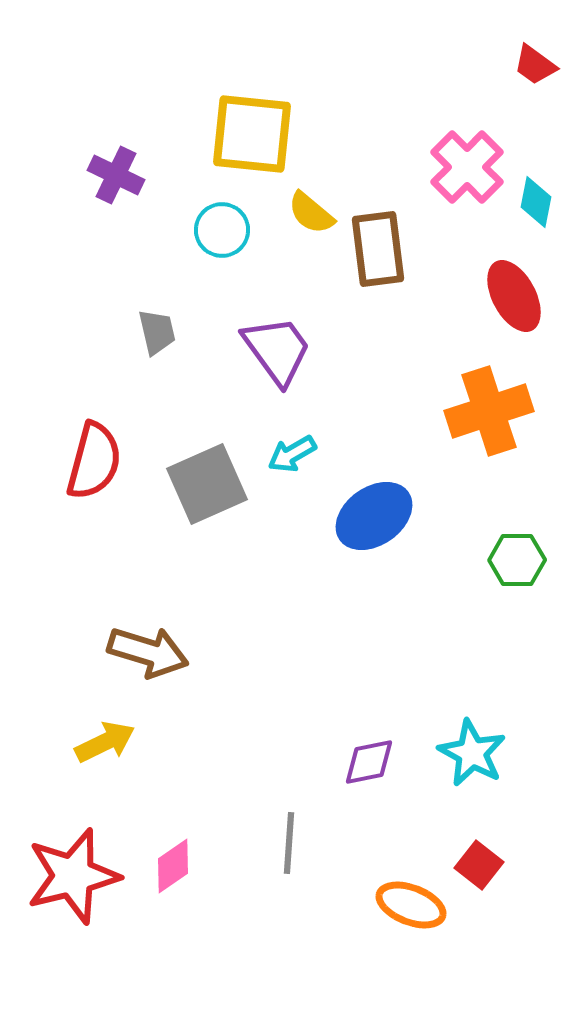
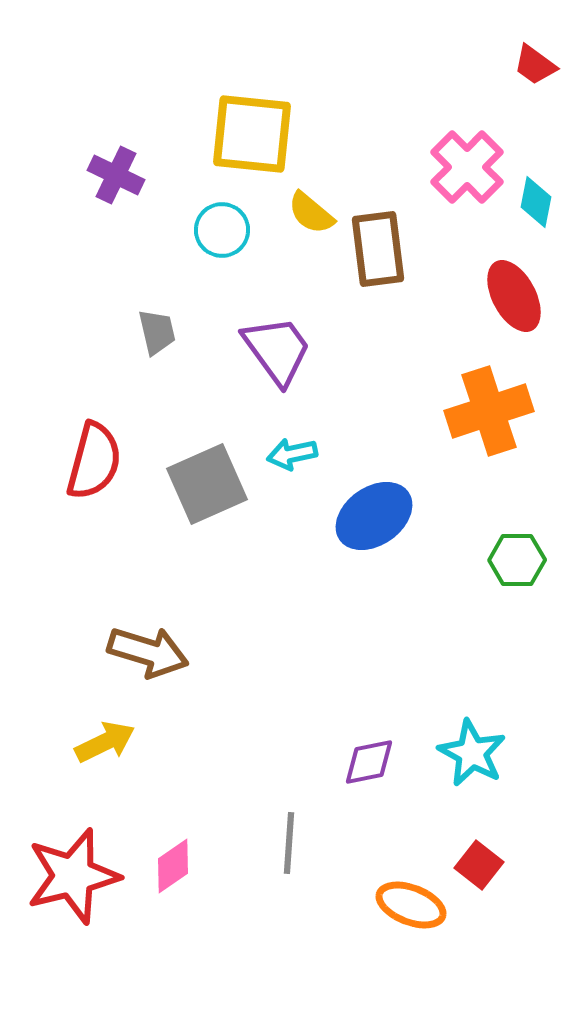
cyan arrow: rotated 18 degrees clockwise
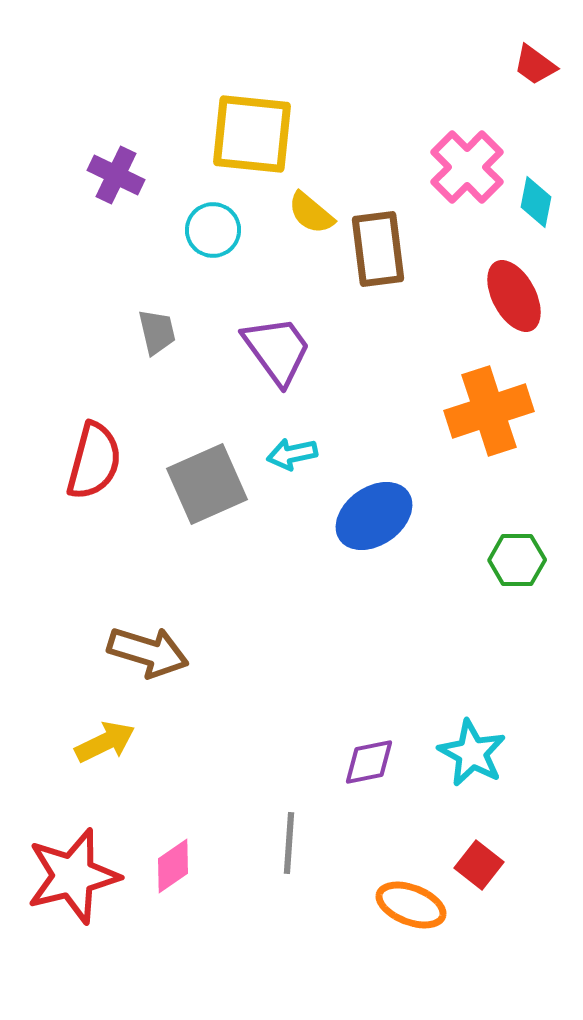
cyan circle: moved 9 px left
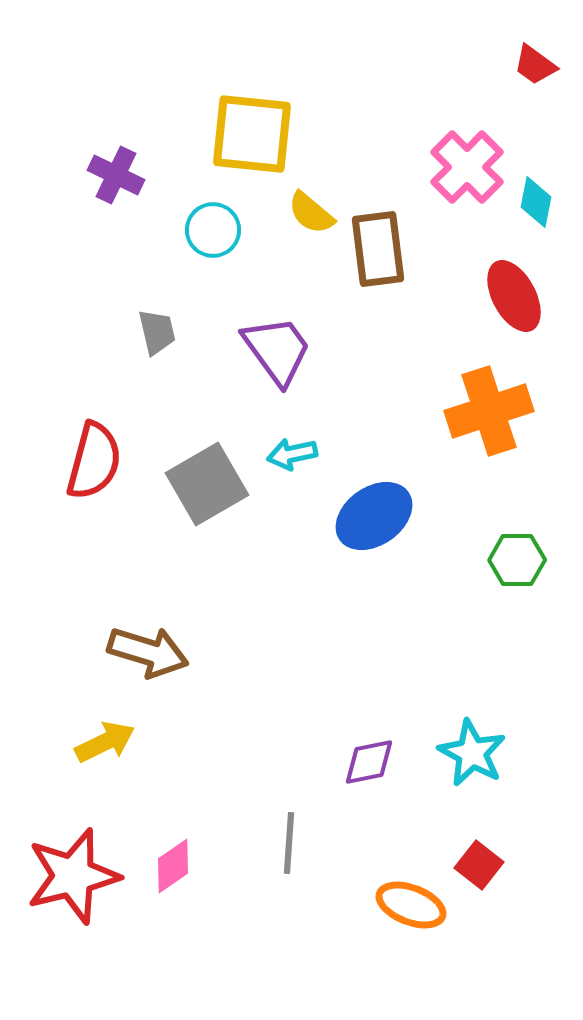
gray square: rotated 6 degrees counterclockwise
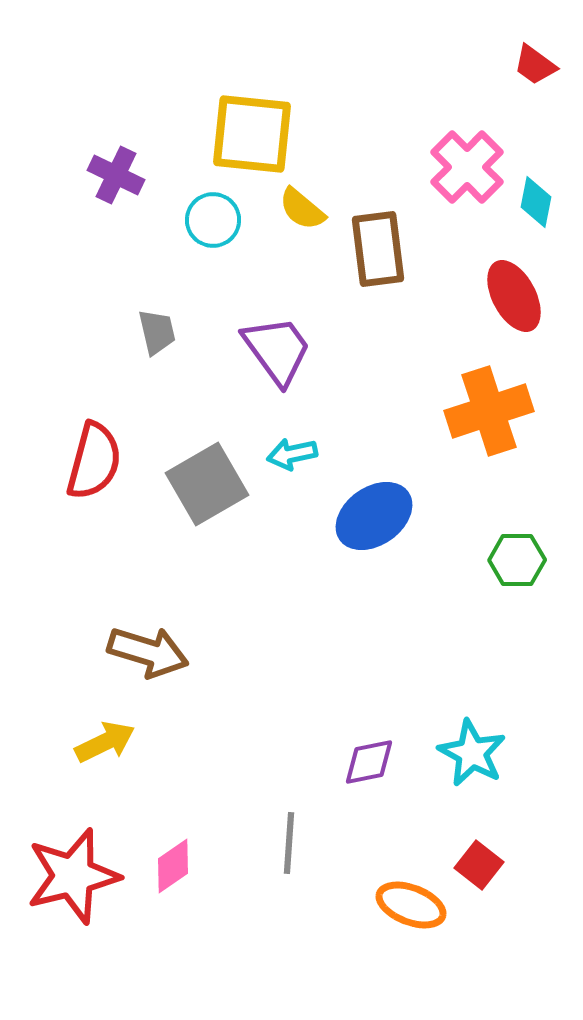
yellow semicircle: moved 9 px left, 4 px up
cyan circle: moved 10 px up
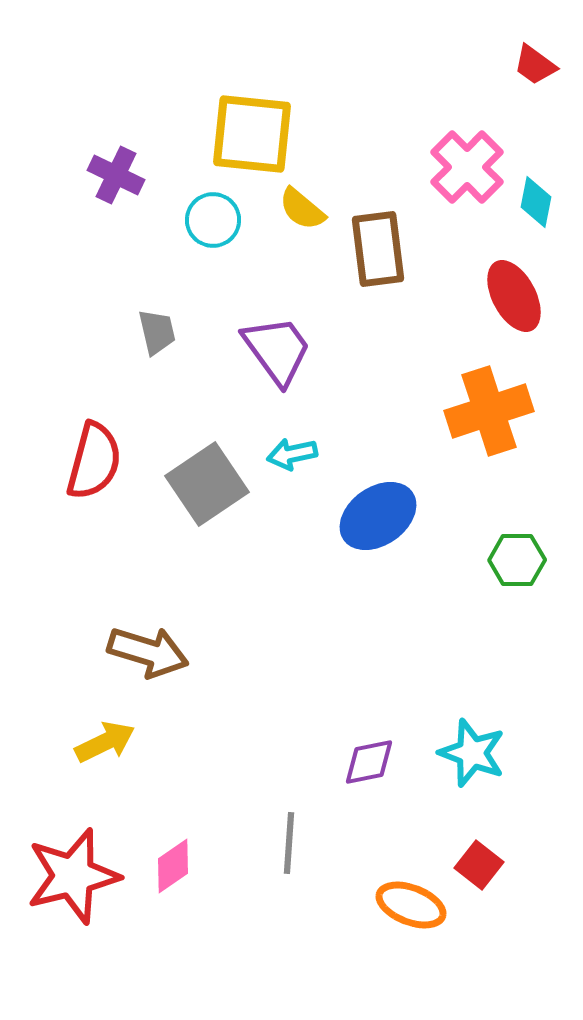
gray square: rotated 4 degrees counterclockwise
blue ellipse: moved 4 px right
cyan star: rotated 8 degrees counterclockwise
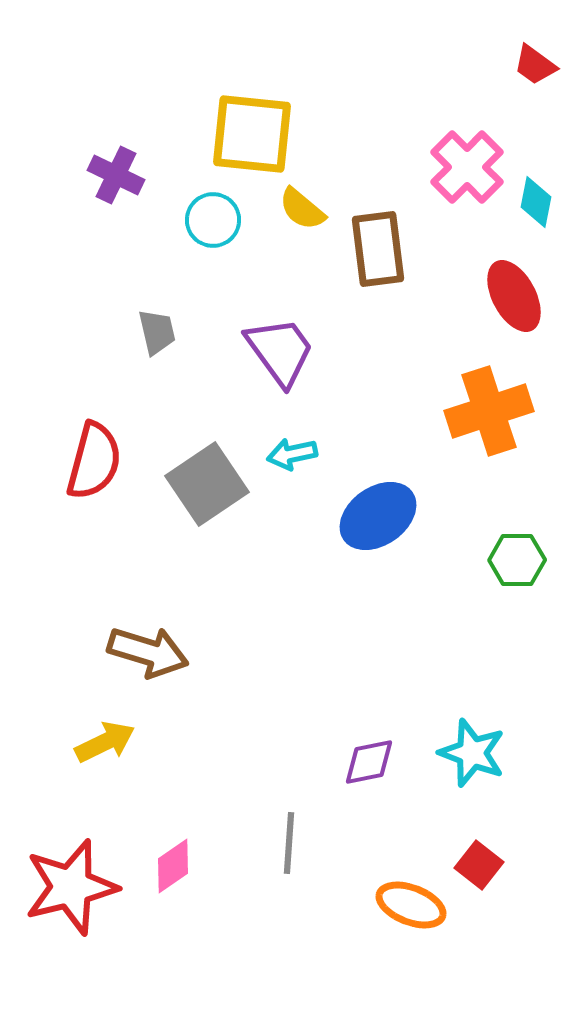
purple trapezoid: moved 3 px right, 1 px down
red star: moved 2 px left, 11 px down
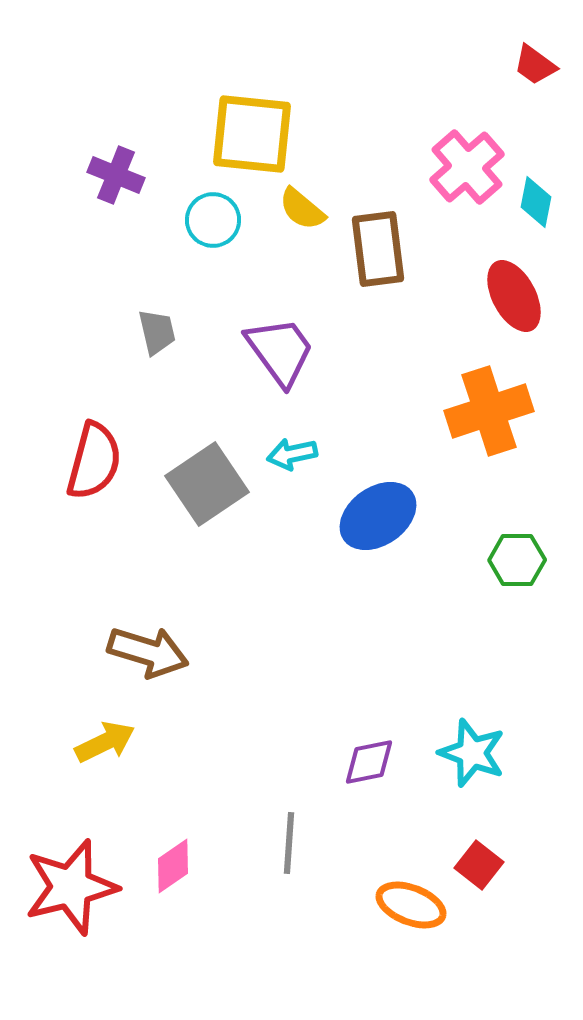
pink cross: rotated 4 degrees clockwise
purple cross: rotated 4 degrees counterclockwise
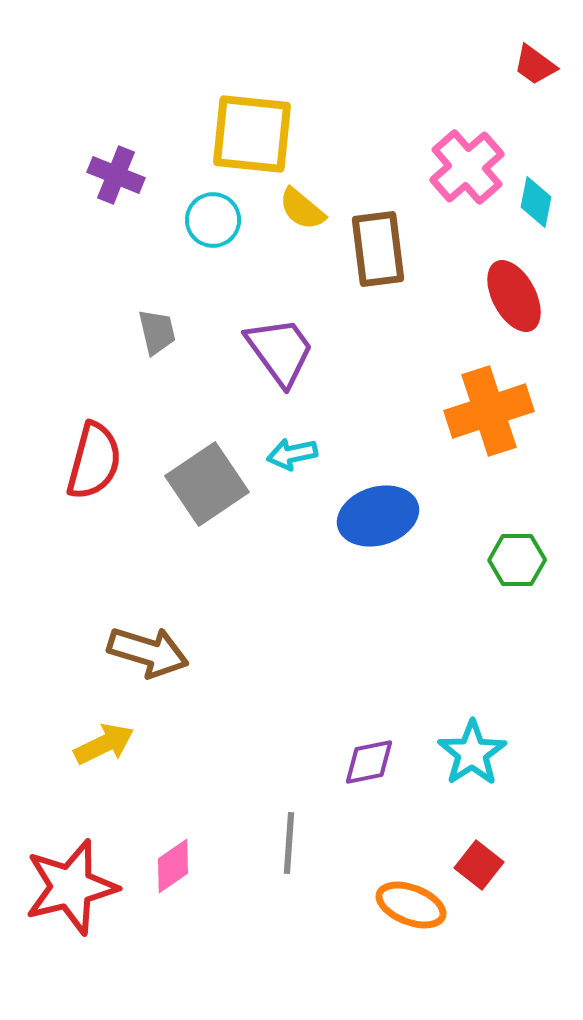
blue ellipse: rotated 18 degrees clockwise
yellow arrow: moved 1 px left, 2 px down
cyan star: rotated 18 degrees clockwise
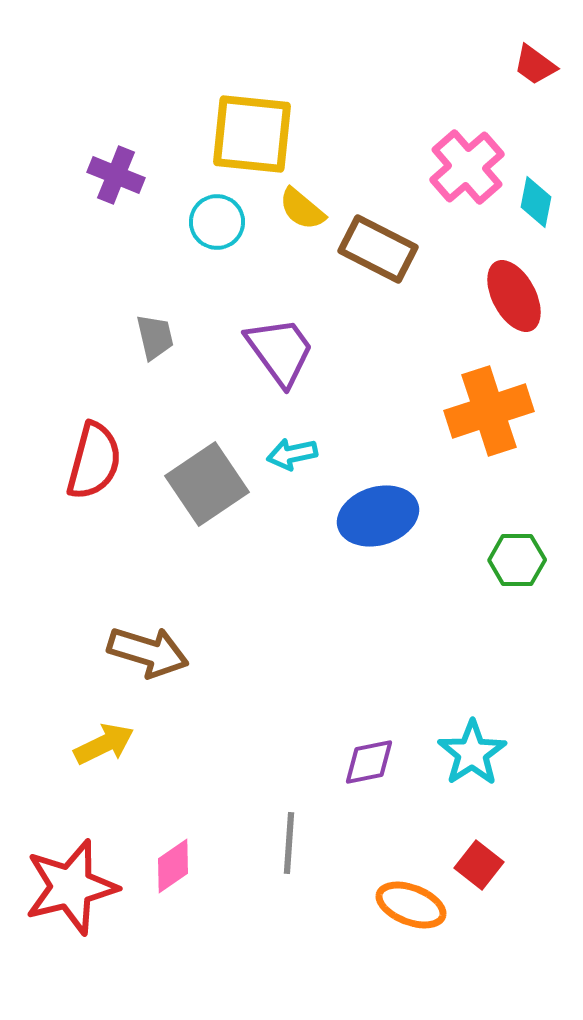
cyan circle: moved 4 px right, 2 px down
brown rectangle: rotated 56 degrees counterclockwise
gray trapezoid: moved 2 px left, 5 px down
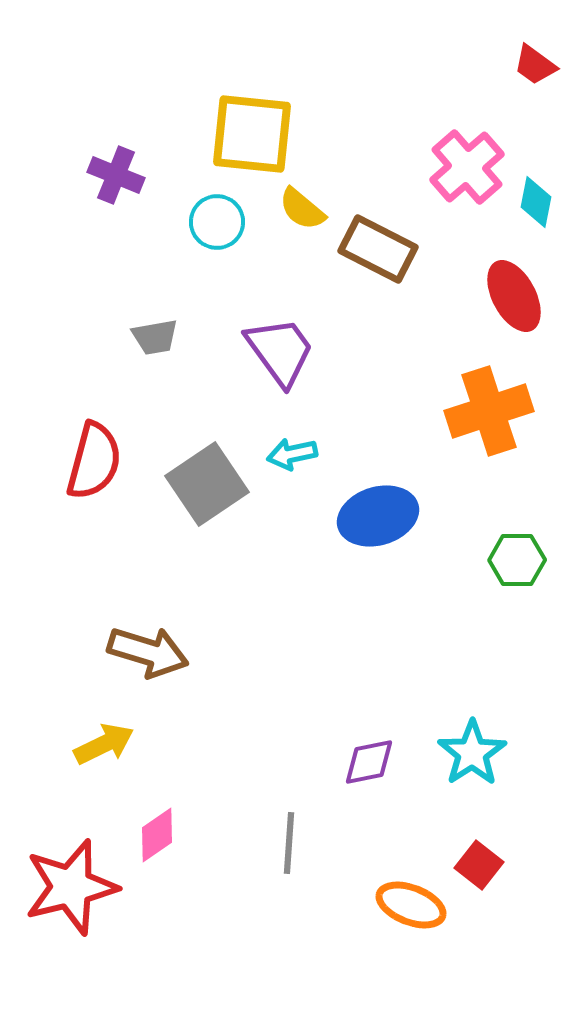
gray trapezoid: rotated 93 degrees clockwise
pink diamond: moved 16 px left, 31 px up
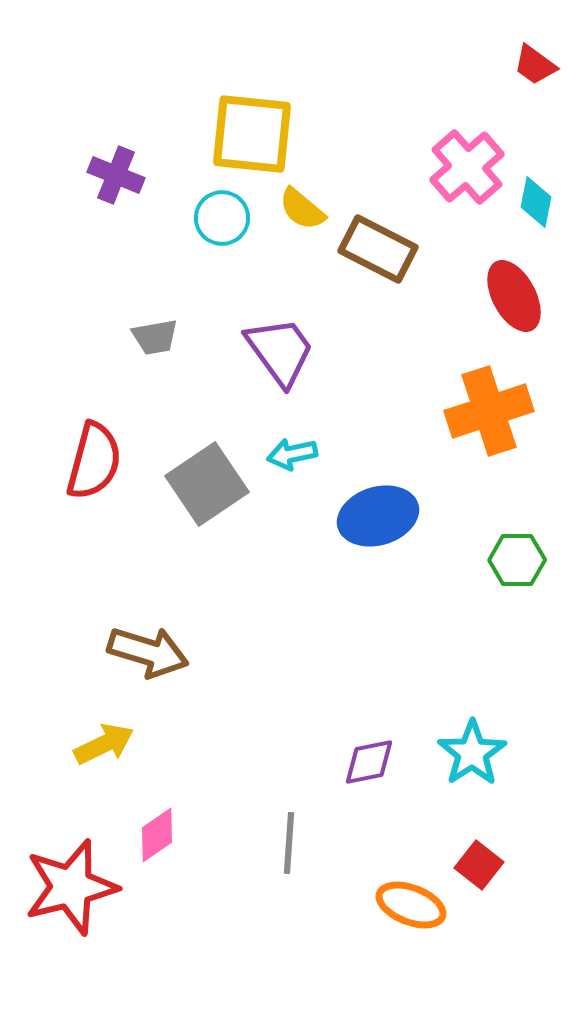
cyan circle: moved 5 px right, 4 px up
